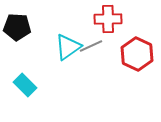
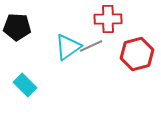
red hexagon: rotated 20 degrees clockwise
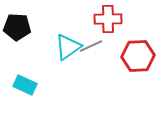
red hexagon: moved 1 px right, 2 px down; rotated 12 degrees clockwise
cyan rectangle: rotated 20 degrees counterclockwise
